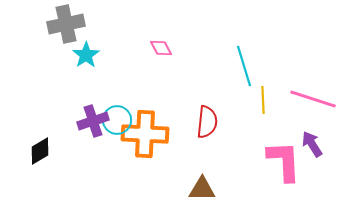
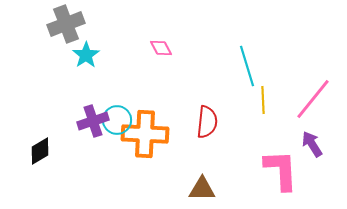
gray cross: rotated 9 degrees counterclockwise
cyan line: moved 3 px right
pink line: rotated 69 degrees counterclockwise
pink L-shape: moved 3 px left, 9 px down
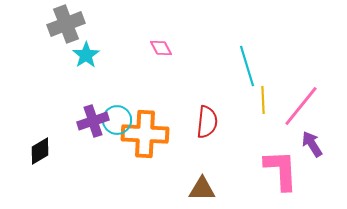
pink line: moved 12 px left, 7 px down
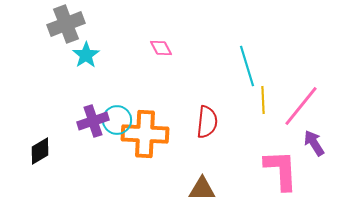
purple arrow: moved 2 px right, 1 px up
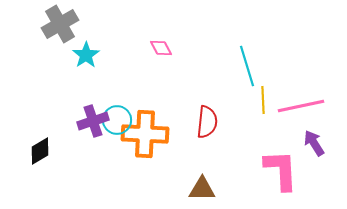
gray cross: moved 6 px left; rotated 9 degrees counterclockwise
pink line: rotated 39 degrees clockwise
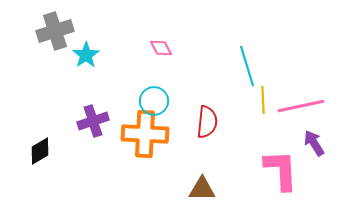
gray cross: moved 5 px left, 7 px down; rotated 12 degrees clockwise
cyan circle: moved 37 px right, 19 px up
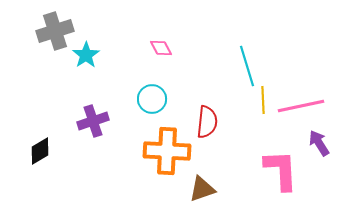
cyan circle: moved 2 px left, 2 px up
orange cross: moved 22 px right, 17 px down
purple arrow: moved 5 px right
brown triangle: rotated 20 degrees counterclockwise
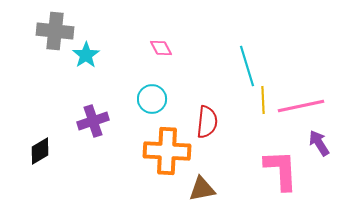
gray cross: rotated 24 degrees clockwise
brown triangle: rotated 8 degrees clockwise
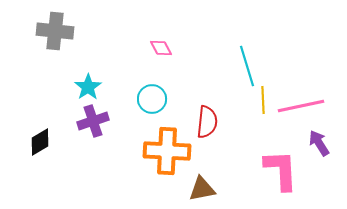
cyan star: moved 2 px right, 32 px down
black diamond: moved 9 px up
